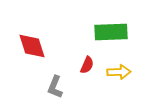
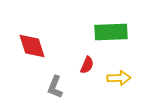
yellow arrow: moved 6 px down
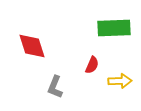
green rectangle: moved 3 px right, 4 px up
red semicircle: moved 5 px right
yellow arrow: moved 1 px right, 3 px down
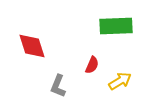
green rectangle: moved 2 px right, 2 px up
yellow arrow: rotated 30 degrees counterclockwise
gray L-shape: moved 3 px right, 1 px up
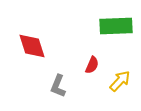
yellow arrow: rotated 15 degrees counterclockwise
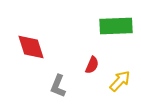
red diamond: moved 1 px left, 1 px down
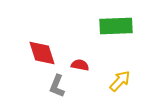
red diamond: moved 11 px right, 6 px down
red semicircle: moved 12 px left; rotated 102 degrees counterclockwise
gray L-shape: moved 1 px left
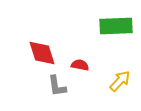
gray L-shape: rotated 30 degrees counterclockwise
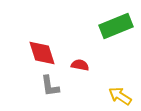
green rectangle: rotated 20 degrees counterclockwise
yellow arrow: moved 15 px down; rotated 100 degrees counterclockwise
gray L-shape: moved 7 px left
